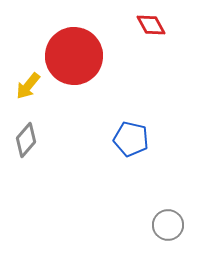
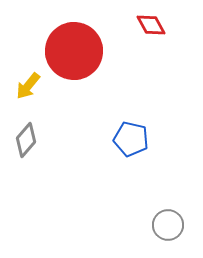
red circle: moved 5 px up
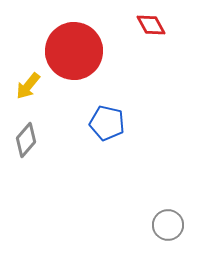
blue pentagon: moved 24 px left, 16 px up
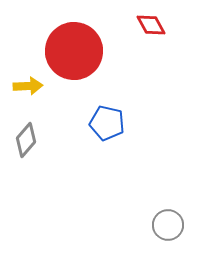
yellow arrow: rotated 132 degrees counterclockwise
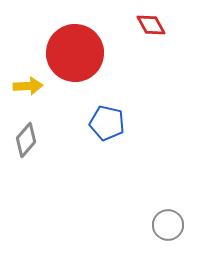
red circle: moved 1 px right, 2 px down
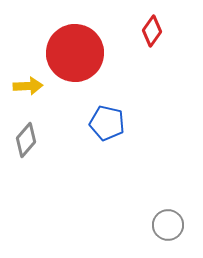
red diamond: moved 1 px right, 6 px down; rotated 64 degrees clockwise
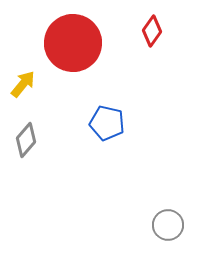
red circle: moved 2 px left, 10 px up
yellow arrow: moved 5 px left, 2 px up; rotated 48 degrees counterclockwise
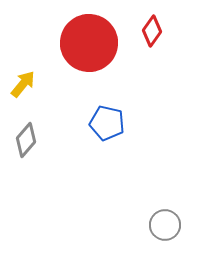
red circle: moved 16 px right
gray circle: moved 3 px left
